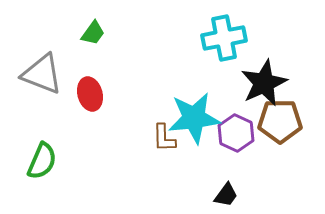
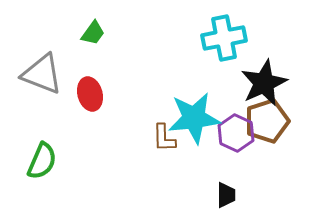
brown pentagon: moved 13 px left; rotated 18 degrees counterclockwise
black trapezoid: rotated 36 degrees counterclockwise
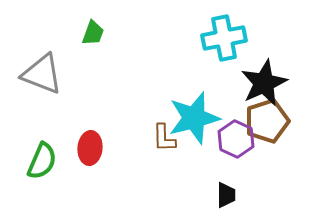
green trapezoid: rotated 16 degrees counterclockwise
red ellipse: moved 54 px down; rotated 20 degrees clockwise
cyan star: rotated 8 degrees counterclockwise
purple hexagon: moved 6 px down
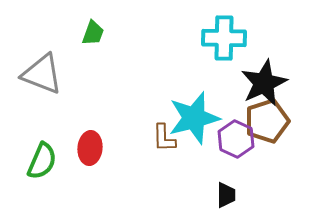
cyan cross: rotated 12 degrees clockwise
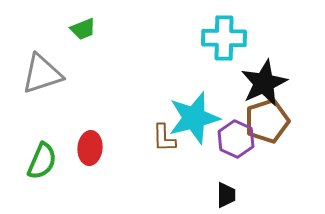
green trapezoid: moved 10 px left, 4 px up; rotated 48 degrees clockwise
gray triangle: rotated 39 degrees counterclockwise
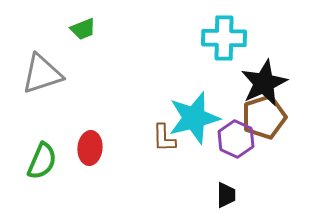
brown pentagon: moved 3 px left, 4 px up
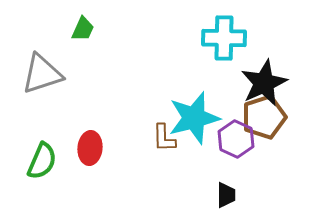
green trapezoid: rotated 44 degrees counterclockwise
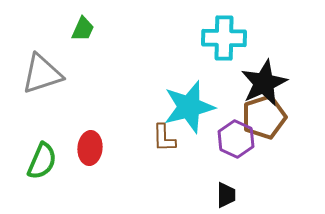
cyan star: moved 5 px left, 11 px up
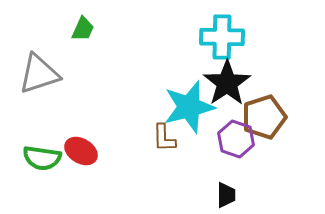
cyan cross: moved 2 px left, 1 px up
gray triangle: moved 3 px left
black star: moved 37 px left; rotated 9 degrees counterclockwise
purple hexagon: rotated 6 degrees counterclockwise
red ellipse: moved 9 px left, 3 px down; rotated 64 degrees counterclockwise
green semicircle: moved 3 px up; rotated 75 degrees clockwise
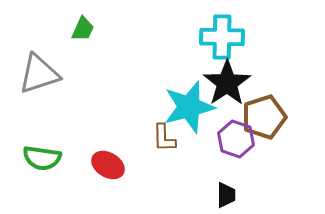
red ellipse: moved 27 px right, 14 px down
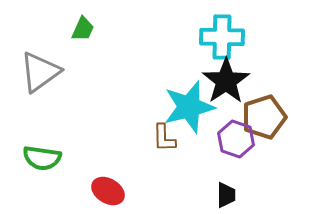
gray triangle: moved 1 px right, 2 px up; rotated 18 degrees counterclockwise
black star: moved 1 px left, 2 px up
red ellipse: moved 26 px down
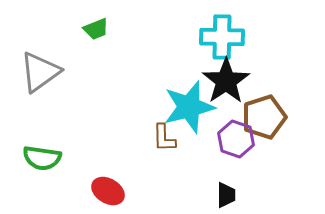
green trapezoid: moved 13 px right; rotated 44 degrees clockwise
